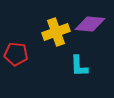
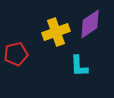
purple diamond: rotated 40 degrees counterclockwise
red pentagon: rotated 20 degrees counterclockwise
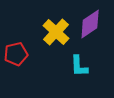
yellow cross: rotated 28 degrees counterclockwise
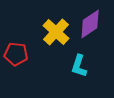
red pentagon: rotated 20 degrees clockwise
cyan L-shape: rotated 20 degrees clockwise
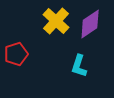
yellow cross: moved 11 px up
red pentagon: rotated 25 degrees counterclockwise
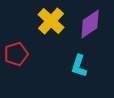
yellow cross: moved 5 px left
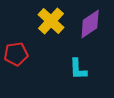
red pentagon: rotated 10 degrees clockwise
cyan L-shape: moved 1 px left, 3 px down; rotated 20 degrees counterclockwise
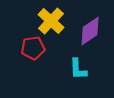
purple diamond: moved 7 px down
red pentagon: moved 17 px right, 6 px up
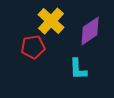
red pentagon: moved 1 px up
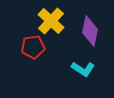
purple diamond: rotated 44 degrees counterclockwise
cyan L-shape: moved 5 px right; rotated 55 degrees counterclockwise
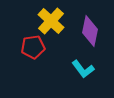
cyan L-shape: rotated 20 degrees clockwise
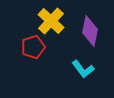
red pentagon: rotated 10 degrees counterclockwise
